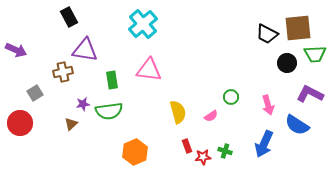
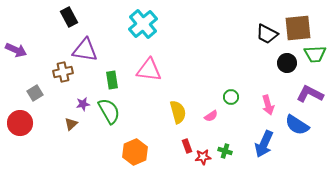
green semicircle: rotated 112 degrees counterclockwise
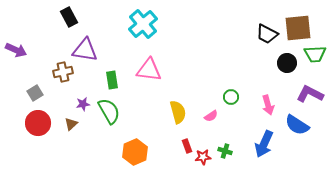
red circle: moved 18 px right
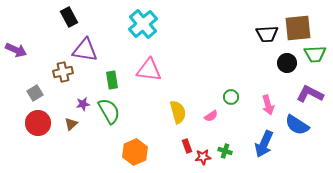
black trapezoid: rotated 30 degrees counterclockwise
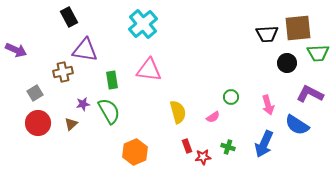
green trapezoid: moved 3 px right, 1 px up
pink semicircle: moved 2 px right, 1 px down
green cross: moved 3 px right, 4 px up
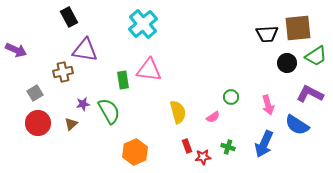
green trapezoid: moved 2 px left, 3 px down; rotated 30 degrees counterclockwise
green rectangle: moved 11 px right
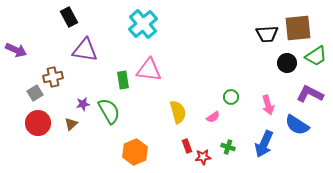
brown cross: moved 10 px left, 5 px down
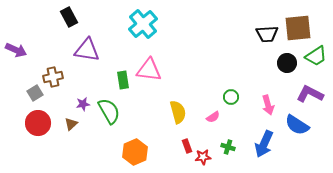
purple triangle: moved 2 px right
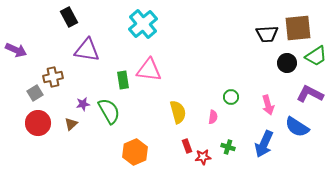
pink semicircle: rotated 48 degrees counterclockwise
blue semicircle: moved 2 px down
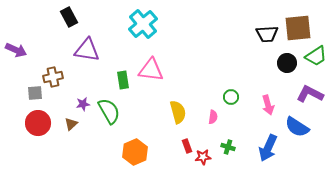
pink triangle: moved 2 px right
gray square: rotated 28 degrees clockwise
blue arrow: moved 4 px right, 4 px down
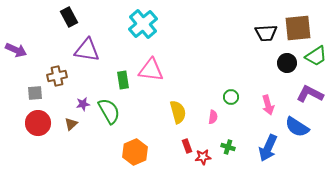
black trapezoid: moved 1 px left, 1 px up
brown cross: moved 4 px right, 1 px up
